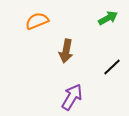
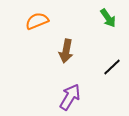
green arrow: rotated 84 degrees clockwise
purple arrow: moved 2 px left
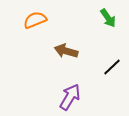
orange semicircle: moved 2 px left, 1 px up
brown arrow: rotated 95 degrees clockwise
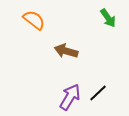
orange semicircle: moved 1 px left; rotated 60 degrees clockwise
black line: moved 14 px left, 26 px down
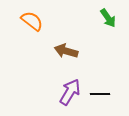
orange semicircle: moved 2 px left, 1 px down
black line: moved 2 px right, 1 px down; rotated 42 degrees clockwise
purple arrow: moved 5 px up
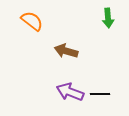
green arrow: rotated 30 degrees clockwise
purple arrow: rotated 100 degrees counterclockwise
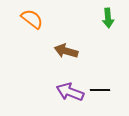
orange semicircle: moved 2 px up
black line: moved 4 px up
